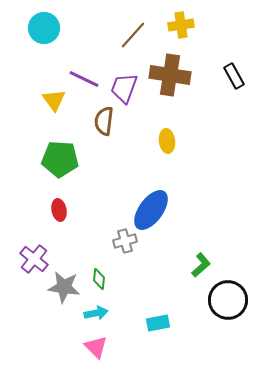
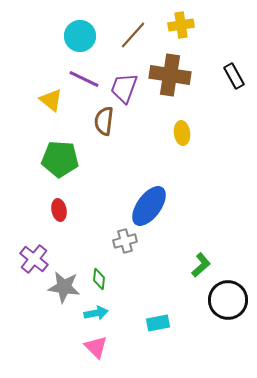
cyan circle: moved 36 px right, 8 px down
yellow triangle: moved 3 px left; rotated 15 degrees counterclockwise
yellow ellipse: moved 15 px right, 8 px up
blue ellipse: moved 2 px left, 4 px up
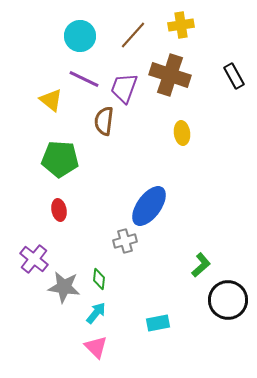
brown cross: rotated 9 degrees clockwise
cyan arrow: rotated 40 degrees counterclockwise
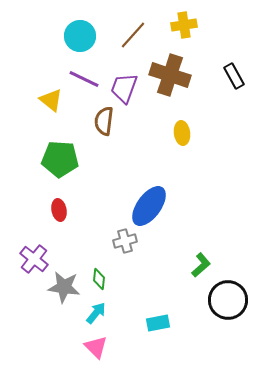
yellow cross: moved 3 px right
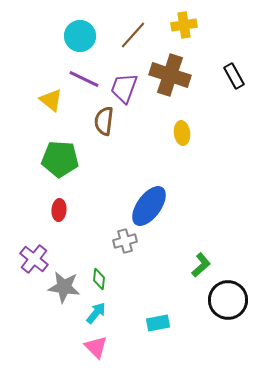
red ellipse: rotated 15 degrees clockwise
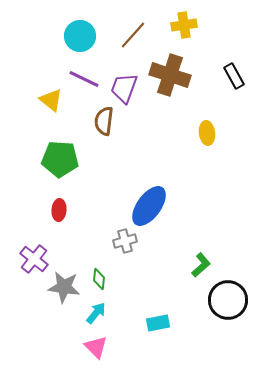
yellow ellipse: moved 25 px right
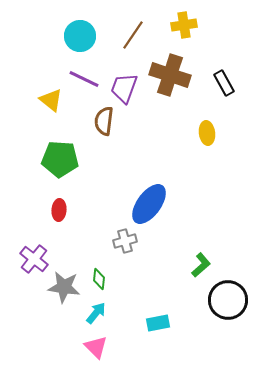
brown line: rotated 8 degrees counterclockwise
black rectangle: moved 10 px left, 7 px down
blue ellipse: moved 2 px up
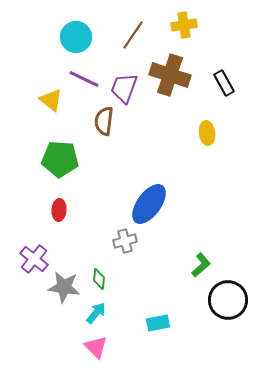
cyan circle: moved 4 px left, 1 px down
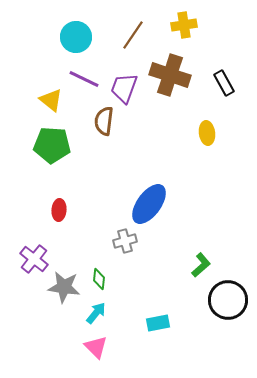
green pentagon: moved 8 px left, 14 px up
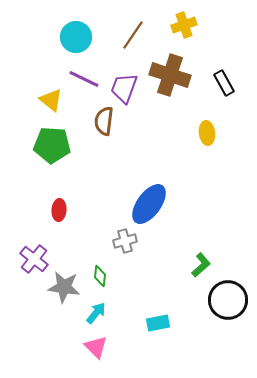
yellow cross: rotated 10 degrees counterclockwise
green diamond: moved 1 px right, 3 px up
